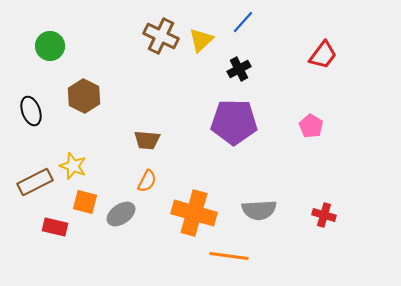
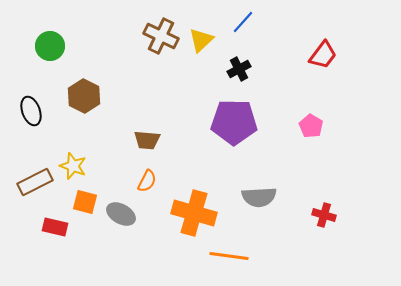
gray semicircle: moved 13 px up
gray ellipse: rotated 64 degrees clockwise
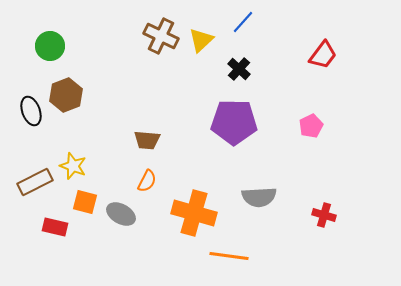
black cross: rotated 20 degrees counterclockwise
brown hexagon: moved 18 px left, 1 px up; rotated 12 degrees clockwise
pink pentagon: rotated 15 degrees clockwise
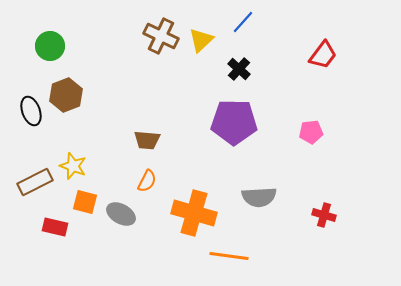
pink pentagon: moved 6 px down; rotated 20 degrees clockwise
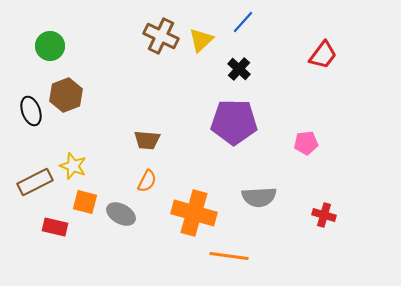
pink pentagon: moved 5 px left, 11 px down
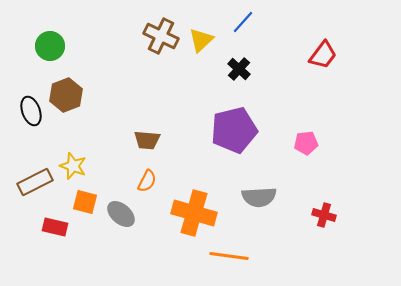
purple pentagon: moved 8 px down; rotated 15 degrees counterclockwise
gray ellipse: rotated 12 degrees clockwise
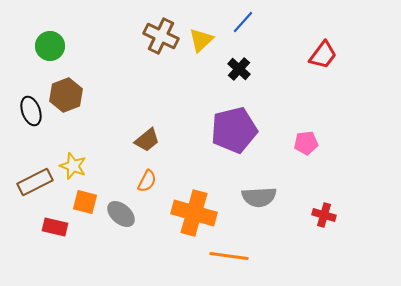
brown trapezoid: rotated 44 degrees counterclockwise
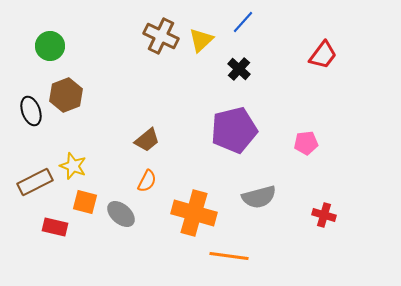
gray semicircle: rotated 12 degrees counterclockwise
